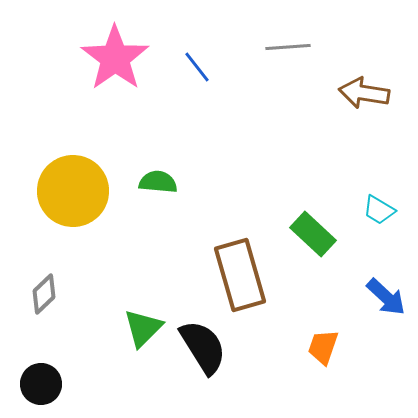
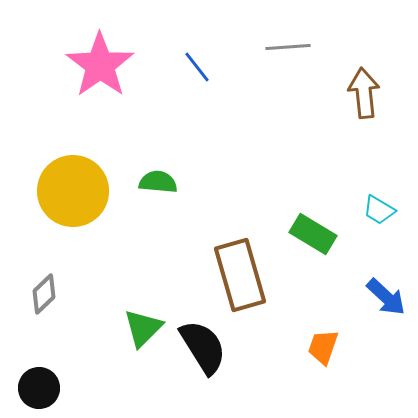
pink star: moved 15 px left, 7 px down
brown arrow: rotated 75 degrees clockwise
green rectangle: rotated 12 degrees counterclockwise
black circle: moved 2 px left, 4 px down
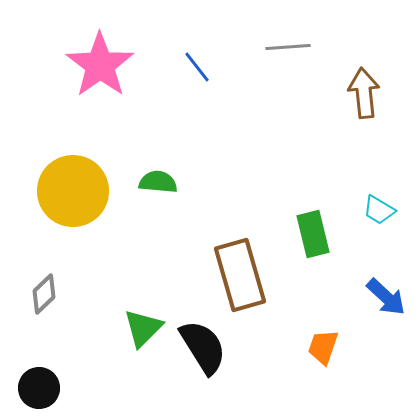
green rectangle: rotated 45 degrees clockwise
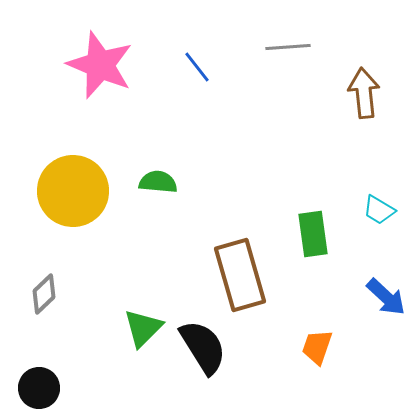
pink star: rotated 14 degrees counterclockwise
green rectangle: rotated 6 degrees clockwise
orange trapezoid: moved 6 px left
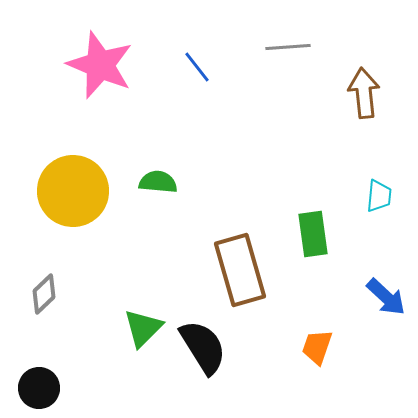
cyan trapezoid: moved 14 px up; rotated 116 degrees counterclockwise
brown rectangle: moved 5 px up
